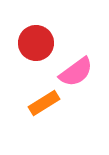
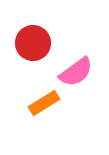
red circle: moved 3 px left
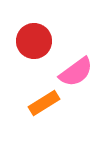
red circle: moved 1 px right, 2 px up
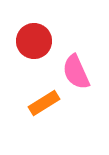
pink semicircle: rotated 102 degrees clockwise
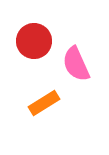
pink semicircle: moved 8 px up
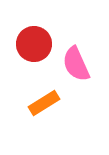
red circle: moved 3 px down
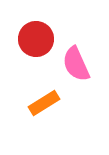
red circle: moved 2 px right, 5 px up
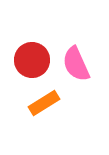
red circle: moved 4 px left, 21 px down
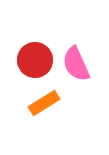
red circle: moved 3 px right
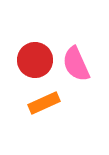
orange rectangle: rotated 8 degrees clockwise
